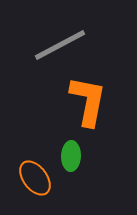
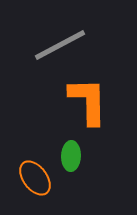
orange L-shape: rotated 12 degrees counterclockwise
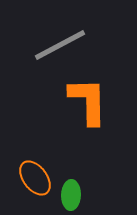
green ellipse: moved 39 px down
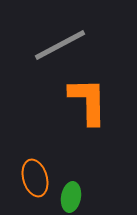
orange ellipse: rotated 21 degrees clockwise
green ellipse: moved 2 px down; rotated 8 degrees clockwise
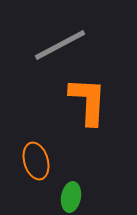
orange L-shape: rotated 4 degrees clockwise
orange ellipse: moved 1 px right, 17 px up
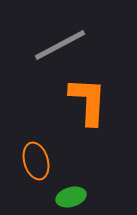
green ellipse: rotated 64 degrees clockwise
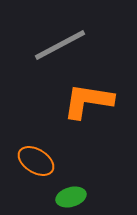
orange L-shape: rotated 84 degrees counterclockwise
orange ellipse: rotated 42 degrees counterclockwise
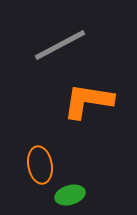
orange ellipse: moved 4 px right, 4 px down; rotated 48 degrees clockwise
green ellipse: moved 1 px left, 2 px up
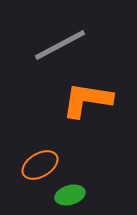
orange L-shape: moved 1 px left, 1 px up
orange ellipse: rotated 69 degrees clockwise
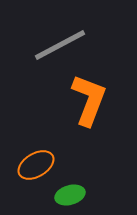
orange L-shape: moved 2 px right; rotated 102 degrees clockwise
orange ellipse: moved 4 px left
